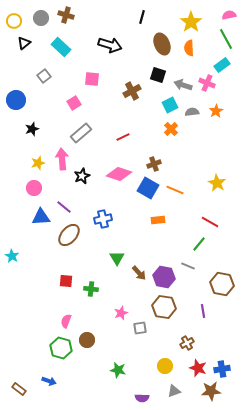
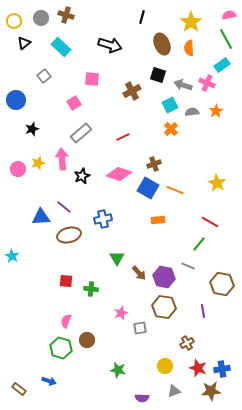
pink circle at (34, 188): moved 16 px left, 19 px up
brown ellipse at (69, 235): rotated 35 degrees clockwise
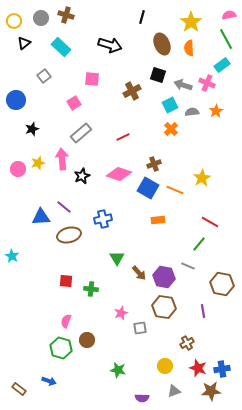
yellow star at (217, 183): moved 15 px left, 5 px up; rotated 12 degrees clockwise
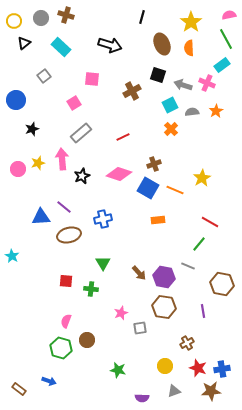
green triangle at (117, 258): moved 14 px left, 5 px down
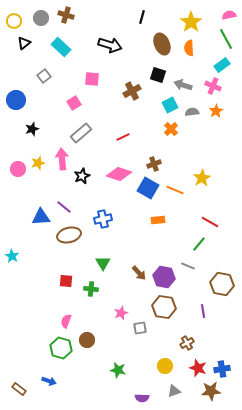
pink cross at (207, 83): moved 6 px right, 3 px down
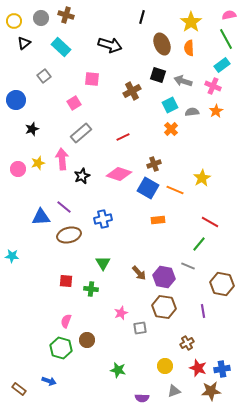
gray arrow at (183, 85): moved 4 px up
cyan star at (12, 256): rotated 24 degrees counterclockwise
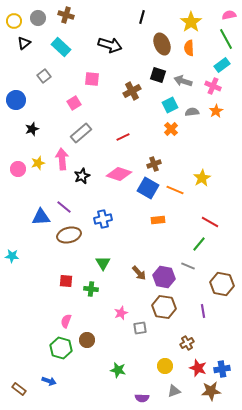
gray circle at (41, 18): moved 3 px left
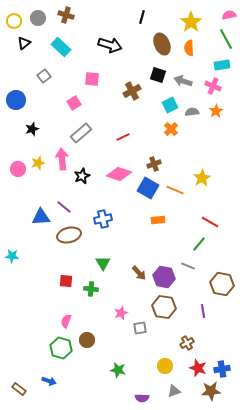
cyan rectangle at (222, 65): rotated 28 degrees clockwise
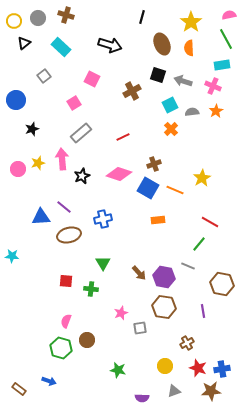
pink square at (92, 79): rotated 21 degrees clockwise
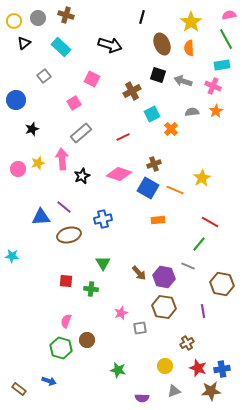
cyan square at (170, 105): moved 18 px left, 9 px down
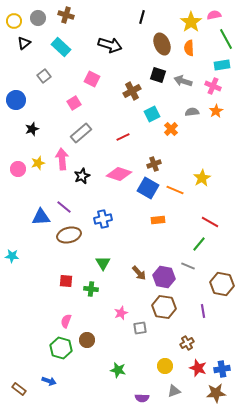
pink semicircle at (229, 15): moved 15 px left
brown star at (211, 391): moved 5 px right, 2 px down
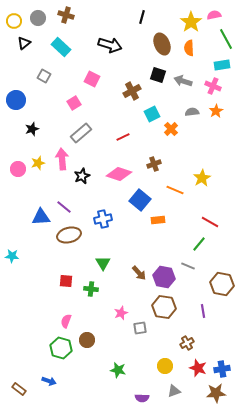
gray square at (44, 76): rotated 24 degrees counterclockwise
blue square at (148, 188): moved 8 px left, 12 px down; rotated 10 degrees clockwise
